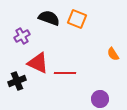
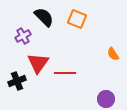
black semicircle: moved 5 px left, 1 px up; rotated 25 degrees clockwise
purple cross: moved 1 px right
red triangle: rotated 40 degrees clockwise
purple circle: moved 6 px right
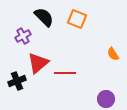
red triangle: rotated 15 degrees clockwise
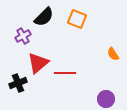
black semicircle: rotated 90 degrees clockwise
black cross: moved 1 px right, 2 px down
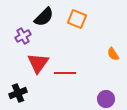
red triangle: rotated 15 degrees counterclockwise
black cross: moved 10 px down
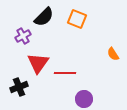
black cross: moved 1 px right, 6 px up
purple circle: moved 22 px left
